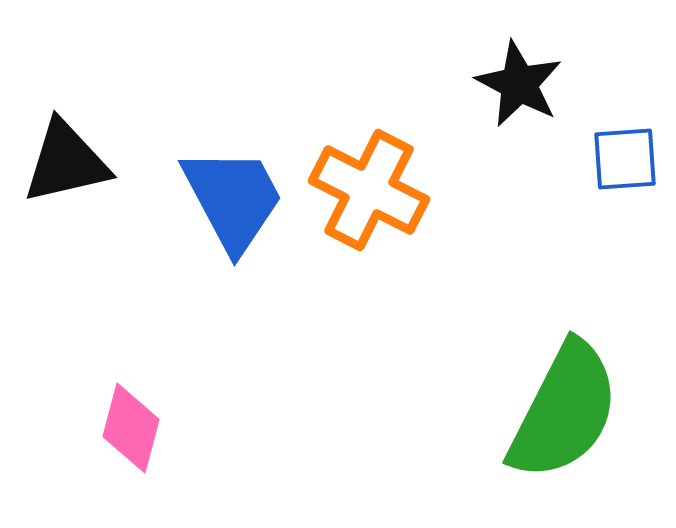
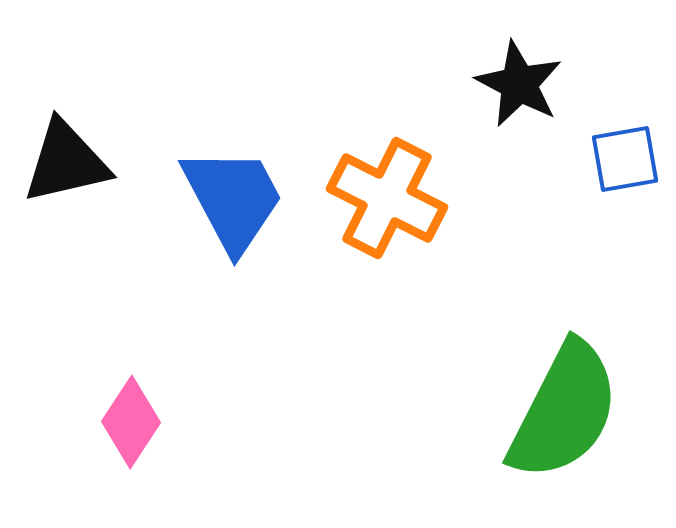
blue square: rotated 6 degrees counterclockwise
orange cross: moved 18 px right, 8 px down
pink diamond: moved 6 px up; rotated 18 degrees clockwise
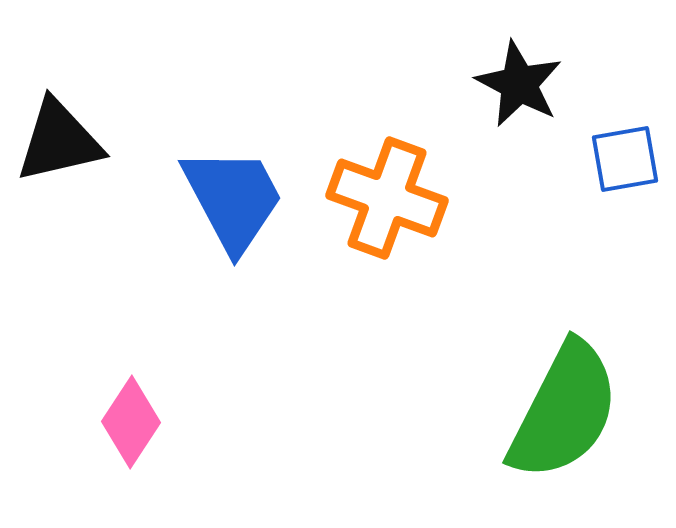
black triangle: moved 7 px left, 21 px up
orange cross: rotated 7 degrees counterclockwise
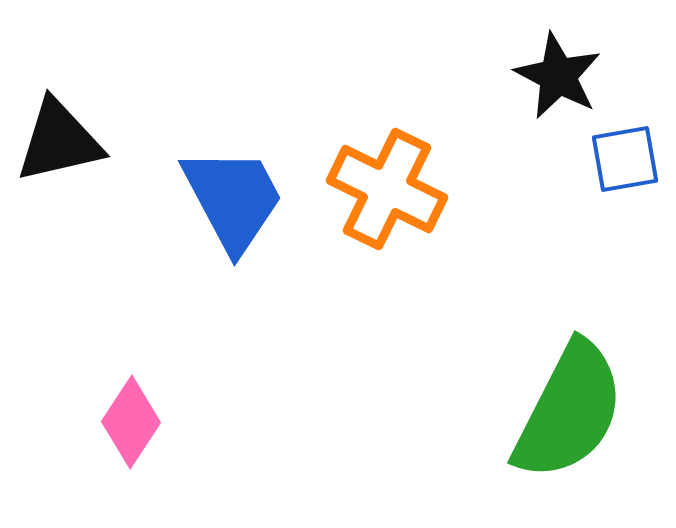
black star: moved 39 px right, 8 px up
orange cross: moved 9 px up; rotated 6 degrees clockwise
green semicircle: moved 5 px right
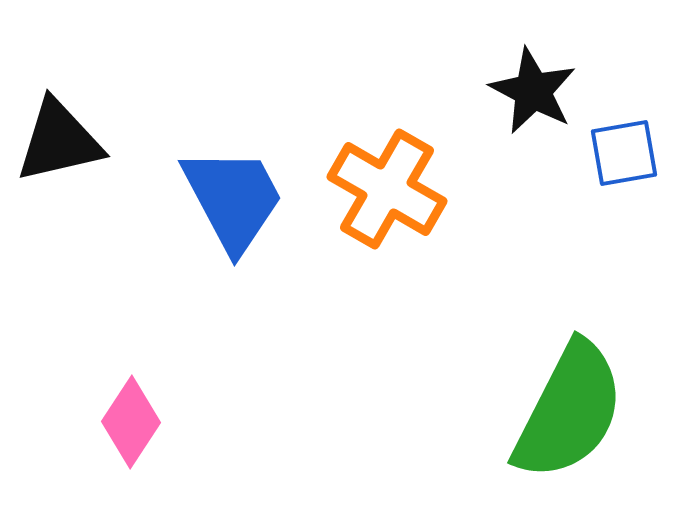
black star: moved 25 px left, 15 px down
blue square: moved 1 px left, 6 px up
orange cross: rotated 4 degrees clockwise
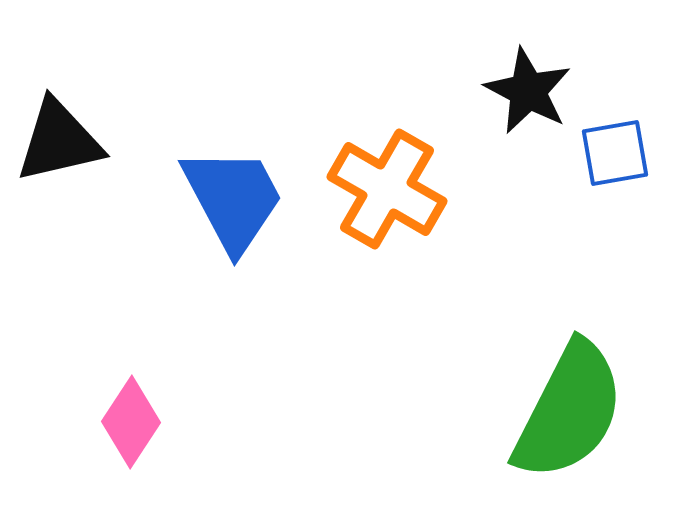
black star: moved 5 px left
blue square: moved 9 px left
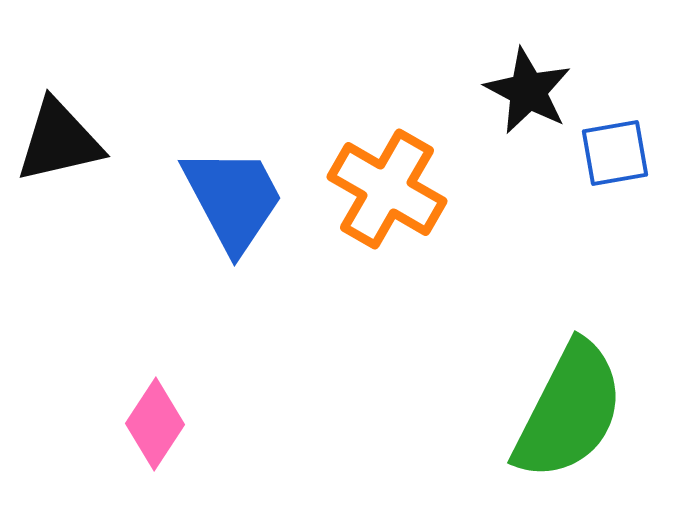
pink diamond: moved 24 px right, 2 px down
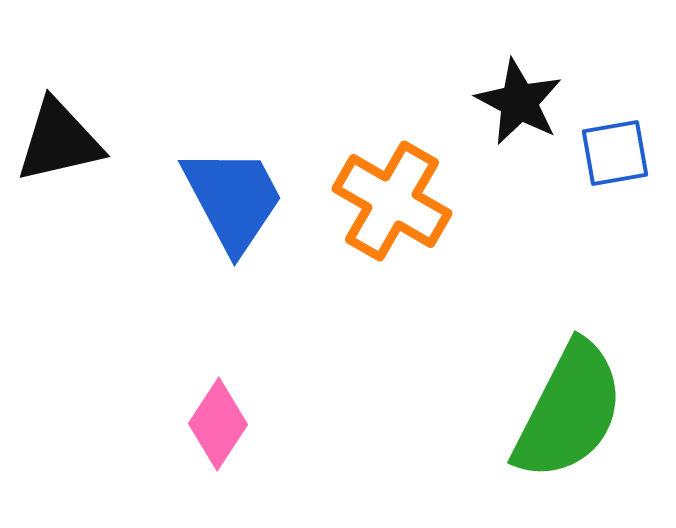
black star: moved 9 px left, 11 px down
orange cross: moved 5 px right, 12 px down
pink diamond: moved 63 px right
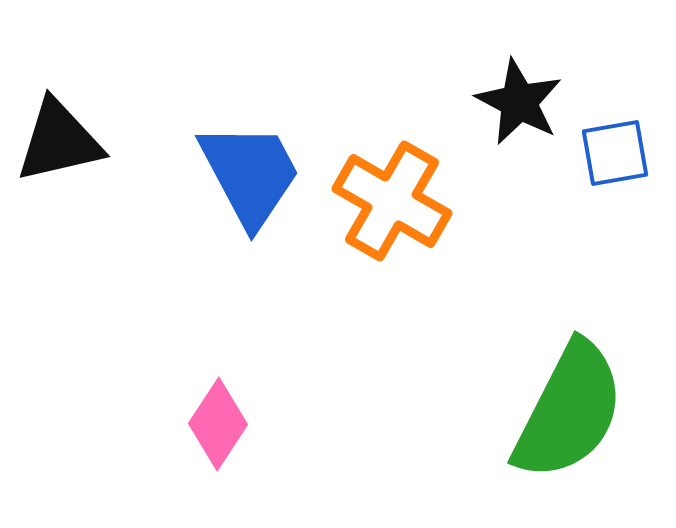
blue trapezoid: moved 17 px right, 25 px up
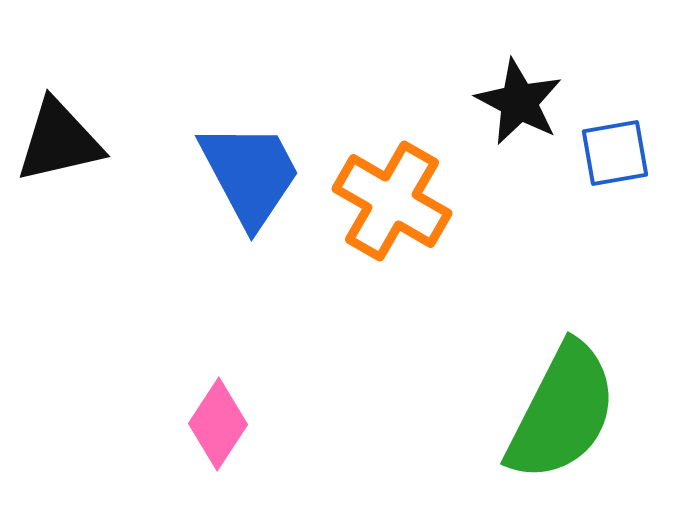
green semicircle: moved 7 px left, 1 px down
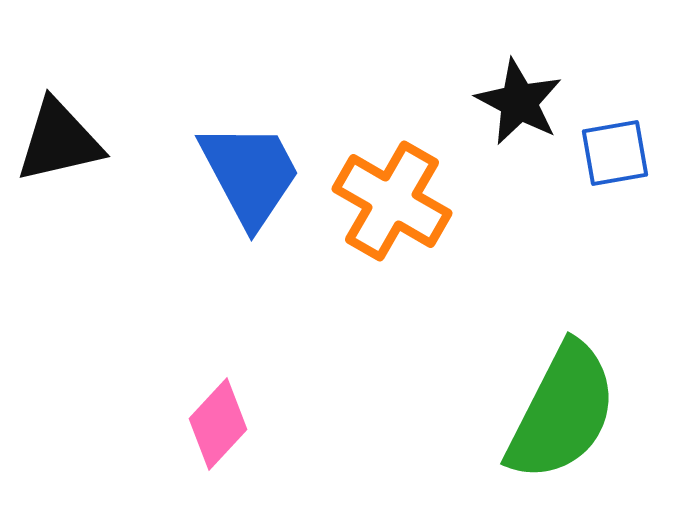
pink diamond: rotated 10 degrees clockwise
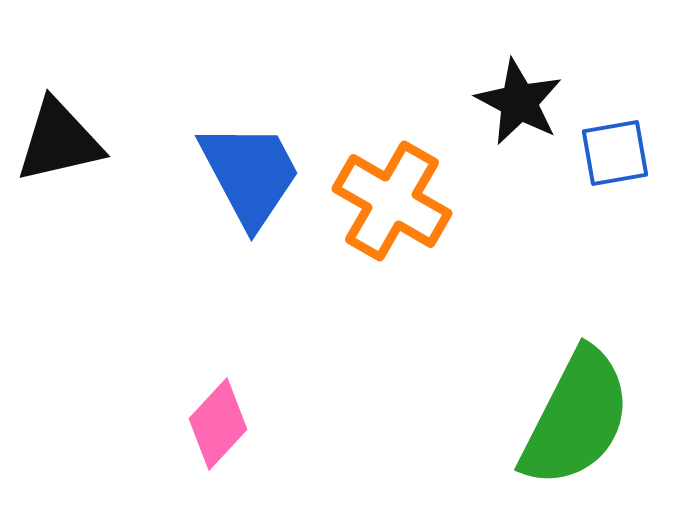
green semicircle: moved 14 px right, 6 px down
